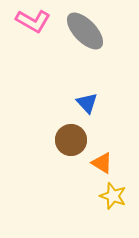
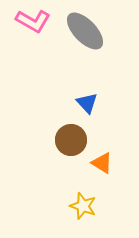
yellow star: moved 30 px left, 10 px down
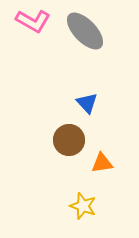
brown circle: moved 2 px left
orange triangle: rotated 40 degrees counterclockwise
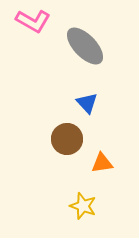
gray ellipse: moved 15 px down
brown circle: moved 2 px left, 1 px up
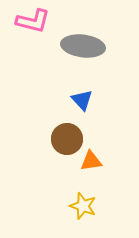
pink L-shape: rotated 16 degrees counterclockwise
gray ellipse: moved 2 px left; rotated 39 degrees counterclockwise
blue triangle: moved 5 px left, 3 px up
orange triangle: moved 11 px left, 2 px up
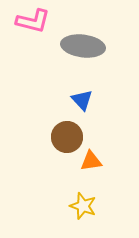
brown circle: moved 2 px up
